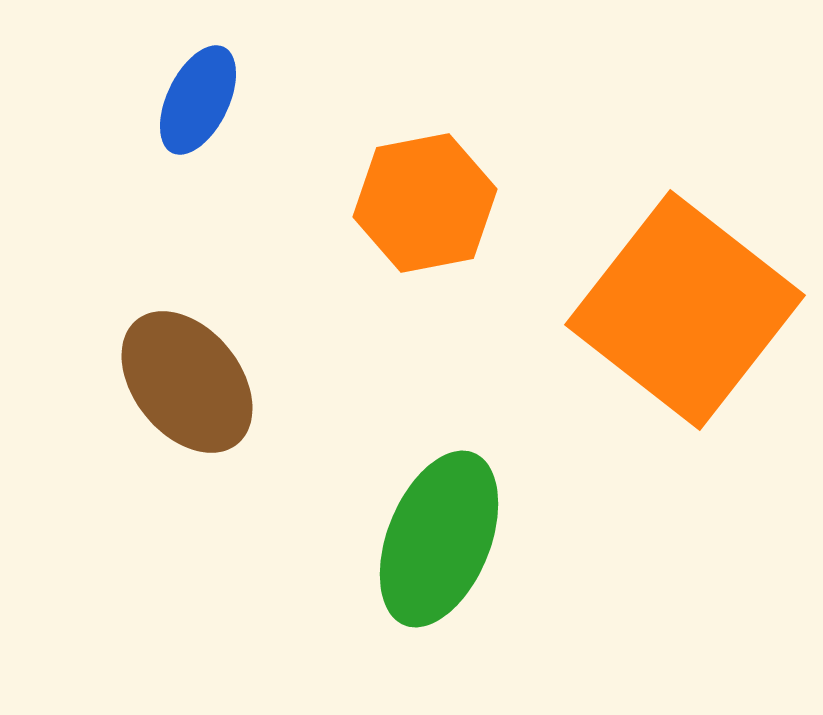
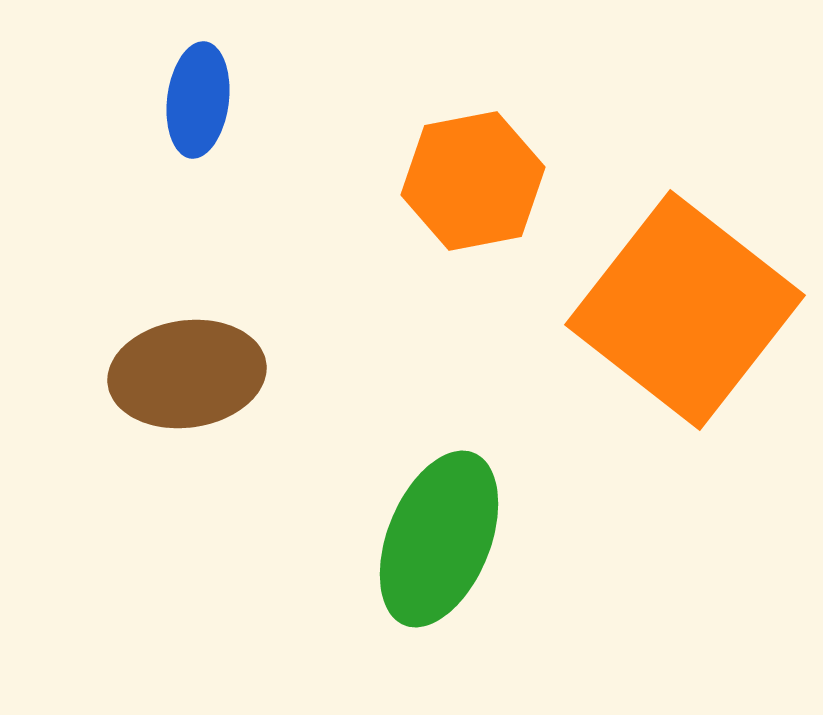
blue ellipse: rotated 19 degrees counterclockwise
orange hexagon: moved 48 px right, 22 px up
brown ellipse: moved 8 px up; rotated 59 degrees counterclockwise
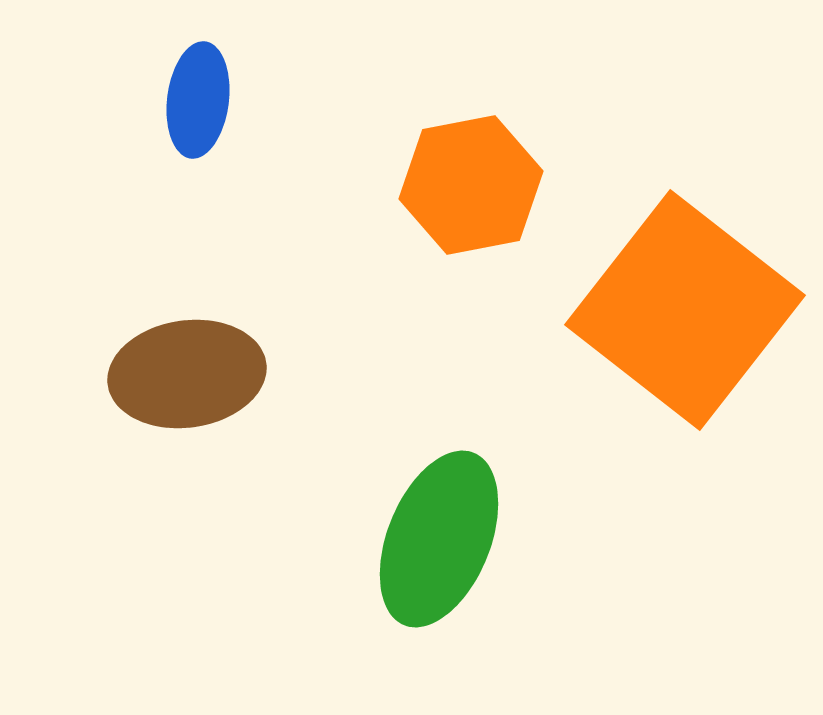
orange hexagon: moved 2 px left, 4 px down
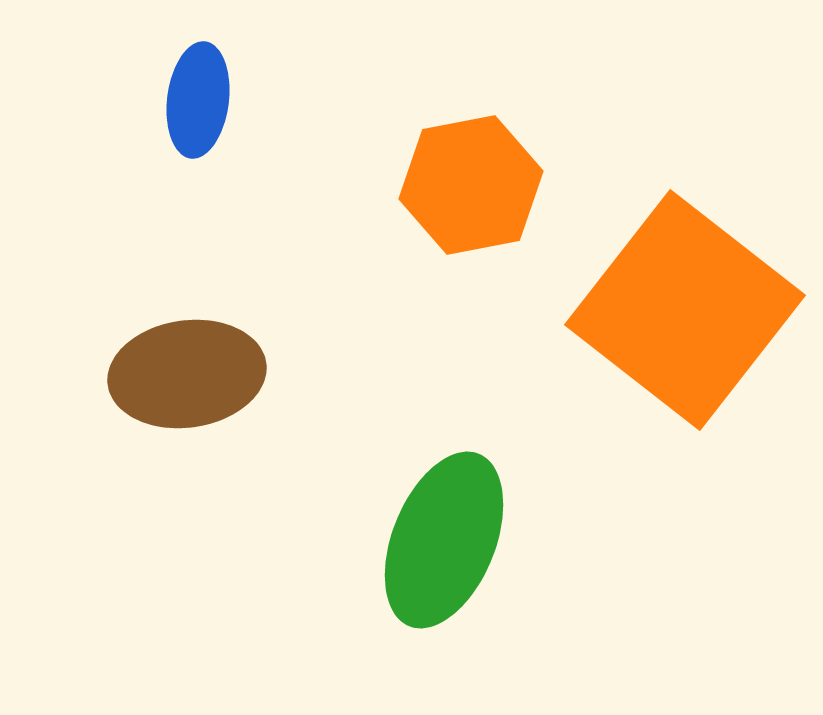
green ellipse: moved 5 px right, 1 px down
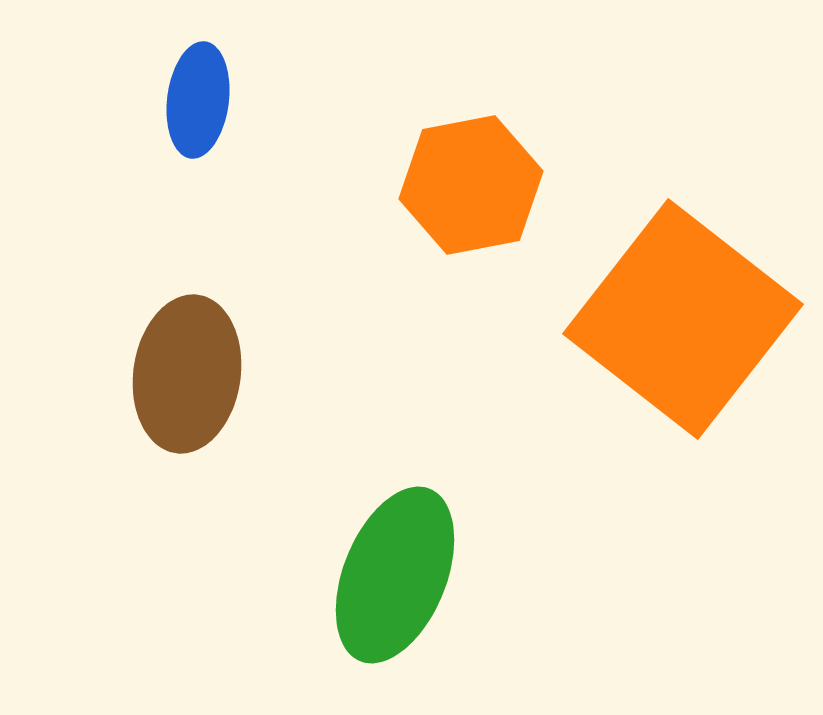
orange square: moved 2 px left, 9 px down
brown ellipse: rotated 74 degrees counterclockwise
green ellipse: moved 49 px left, 35 px down
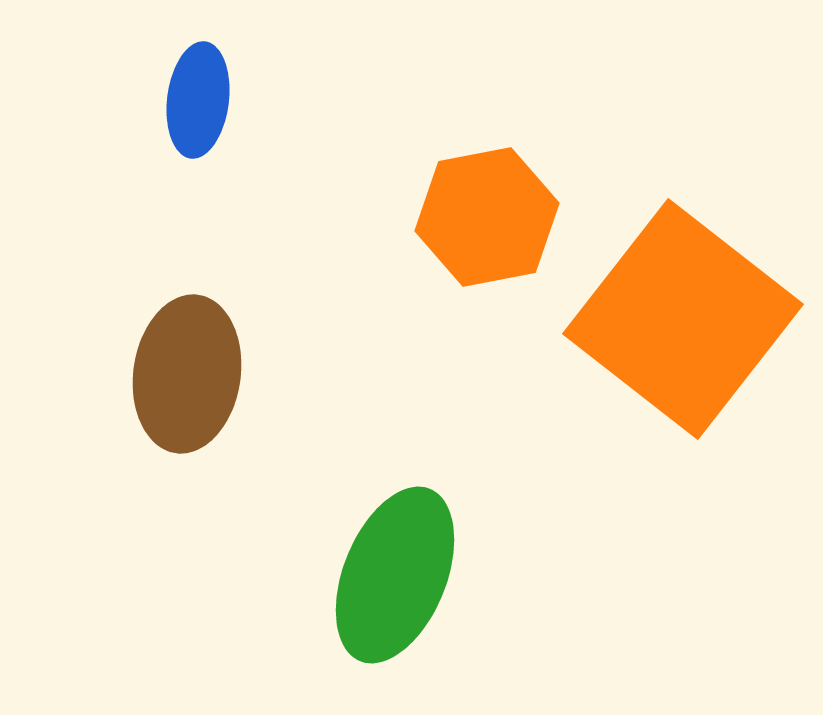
orange hexagon: moved 16 px right, 32 px down
